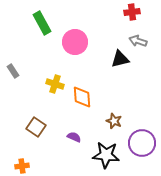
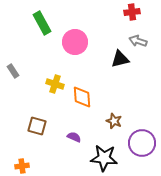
brown square: moved 1 px right, 1 px up; rotated 18 degrees counterclockwise
black star: moved 2 px left, 3 px down
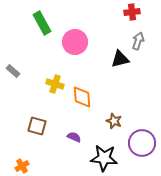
gray arrow: rotated 90 degrees clockwise
gray rectangle: rotated 16 degrees counterclockwise
orange cross: rotated 24 degrees counterclockwise
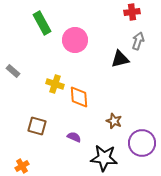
pink circle: moved 2 px up
orange diamond: moved 3 px left
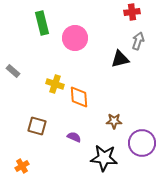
green rectangle: rotated 15 degrees clockwise
pink circle: moved 2 px up
brown star: rotated 21 degrees counterclockwise
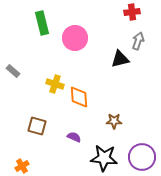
purple circle: moved 14 px down
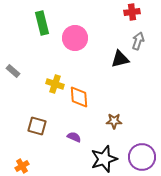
black star: moved 1 px down; rotated 24 degrees counterclockwise
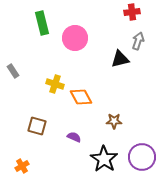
gray rectangle: rotated 16 degrees clockwise
orange diamond: moved 2 px right; rotated 25 degrees counterclockwise
black star: rotated 20 degrees counterclockwise
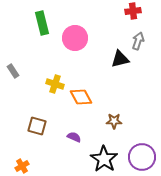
red cross: moved 1 px right, 1 px up
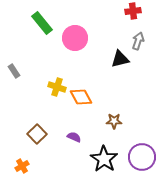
green rectangle: rotated 25 degrees counterclockwise
gray rectangle: moved 1 px right
yellow cross: moved 2 px right, 3 px down
brown square: moved 8 px down; rotated 30 degrees clockwise
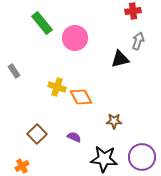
black star: rotated 28 degrees counterclockwise
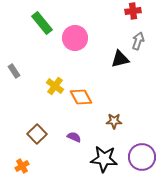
yellow cross: moved 2 px left, 1 px up; rotated 18 degrees clockwise
